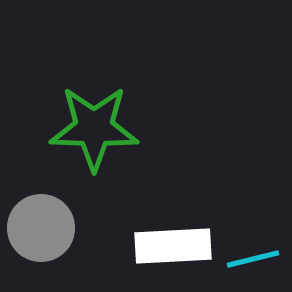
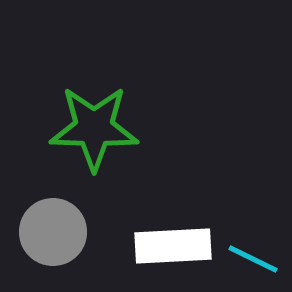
gray circle: moved 12 px right, 4 px down
cyan line: rotated 40 degrees clockwise
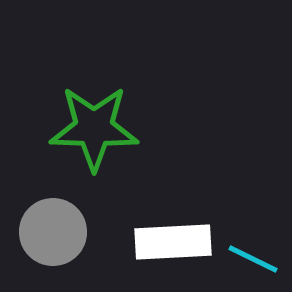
white rectangle: moved 4 px up
